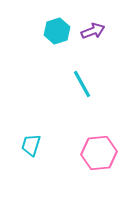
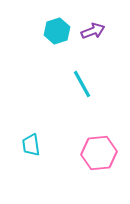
cyan trapezoid: rotated 25 degrees counterclockwise
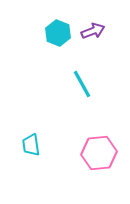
cyan hexagon: moved 1 px right, 2 px down; rotated 20 degrees counterclockwise
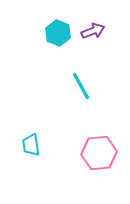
cyan line: moved 1 px left, 2 px down
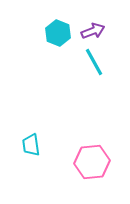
cyan line: moved 13 px right, 24 px up
pink hexagon: moved 7 px left, 9 px down
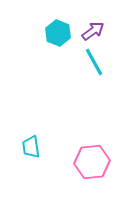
purple arrow: rotated 15 degrees counterclockwise
cyan trapezoid: moved 2 px down
